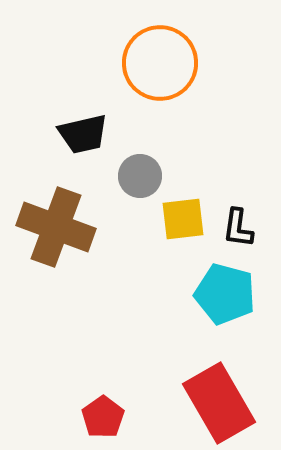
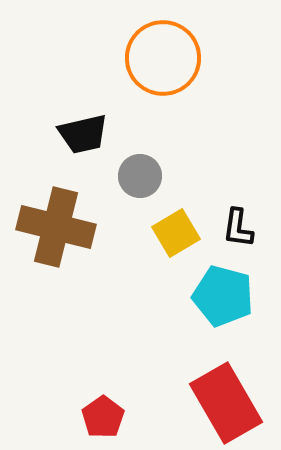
orange circle: moved 3 px right, 5 px up
yellow square: moved 7 px left, 14 px down; rotated 24 degrees counterclockwise
brown cross: rotated 6 degrees counterclockwise
cyan pentagon: moved 2 px left, 2 px down
red rectangle: moved 7 px right
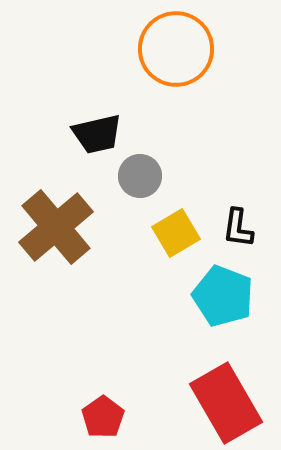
orange circle: moved 13 px right, 9 px up
black trapezoid: moved 14 px right
brown cross: rotated 36 degrees clockwise
cyan pentagon: rotated 6 degrees clockwise
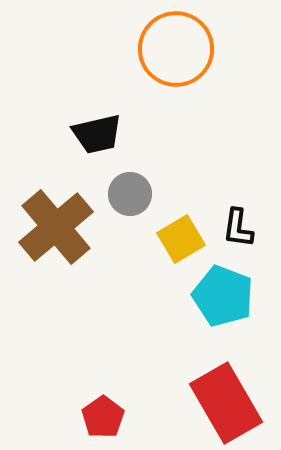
gray circle: moved 10 px left, 18 px down
yellow square: moved 5 px right, 6 px down
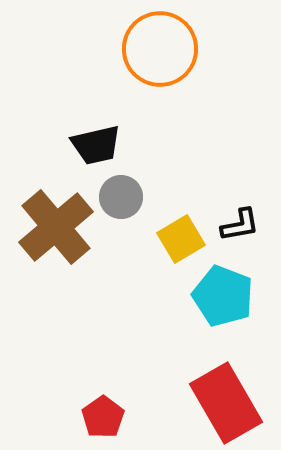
orange circle: moved 16 px left
black trapezoid: moved 1 px left, 11 px down
gray circle: moved 9 px left, 3 px down
black L-shape: moved 2 px right, 3 px up; rotated 108 degrees counterclockwise
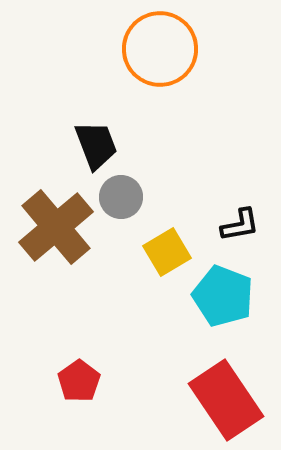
black trapezoid: rotated 98 degrees counterclockwise
yellow square: moved 14 px left, 13 px down
red rectangle: moved 3 px up; rotated 4 degrees counterclockwise
red pentagon: moved 24 px left, 36 px up
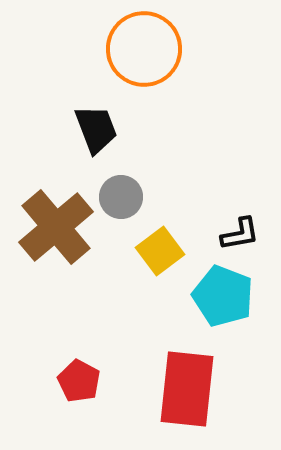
orange circle: moved 16 px left
black trapezoid: moved 16 px up
black L-shape: moved 9 px down
yellow square: moved 7 px left, 1 px up; rotated 6 degrees counterclockwise
red pentagon: rotated 9 degrees counterclockwise
red rectangle: moved 39 px left, 11 px up; rotated 40 degrees clockwise
